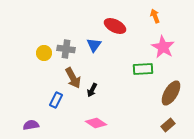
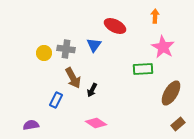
orange arrow: rotated 24 degrees clockwise
brown rectangle: moved 10 px right, 1 px up
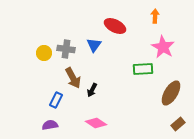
purple semicircle: moved 19 px right
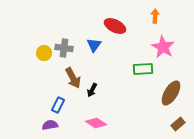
gray cross: moved 2 px left, 1 px up
blue rectangle: moved 2 px right, 5 px down
